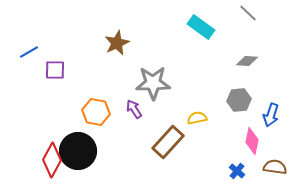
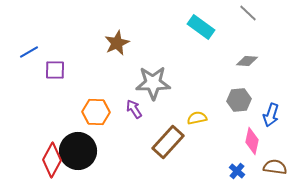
orange hexagon: rotated 8 degrees counterclockwise
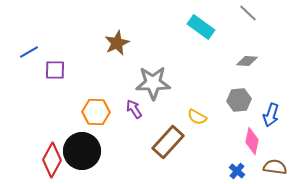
yellow semicircle: moved 1 px up; rotated 138 degrees counterclockwise
black circle: moved 4 px right
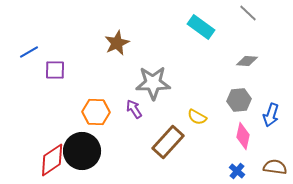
pink diamond: moved 9 px left, 5 px up
red diamond: rotated 28 degrees clockwise
